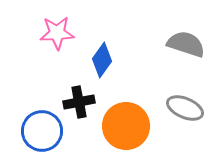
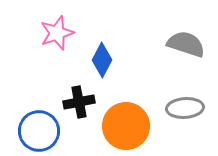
pink star: rotated 16 degrees counterclockwise
blue diamond: rotated 8 degrees counterclockwise
gray ellipse: rotated 27 degrees counterclockwise
blue circle: moved 3 px left
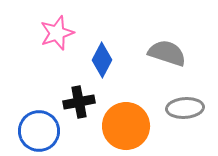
gray semicircle: moved 19 px left, 9 px down
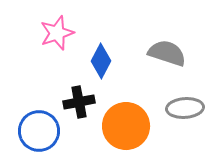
blue diamond: moved 1 px left, 1 px down
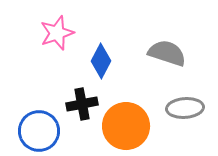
black cross: moved 3 px right, 2 px down
